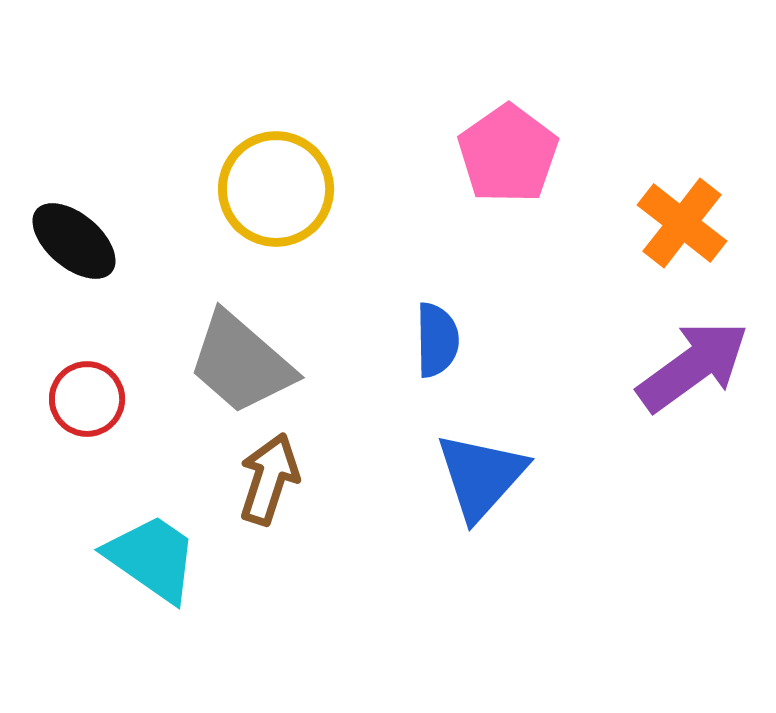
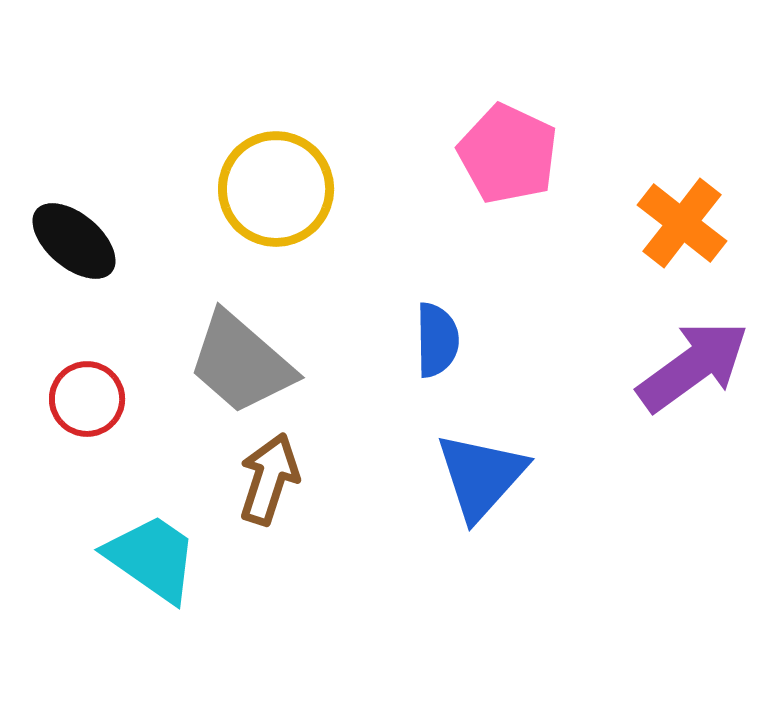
pink pentagon: rotated 12 degrees counterclockwise
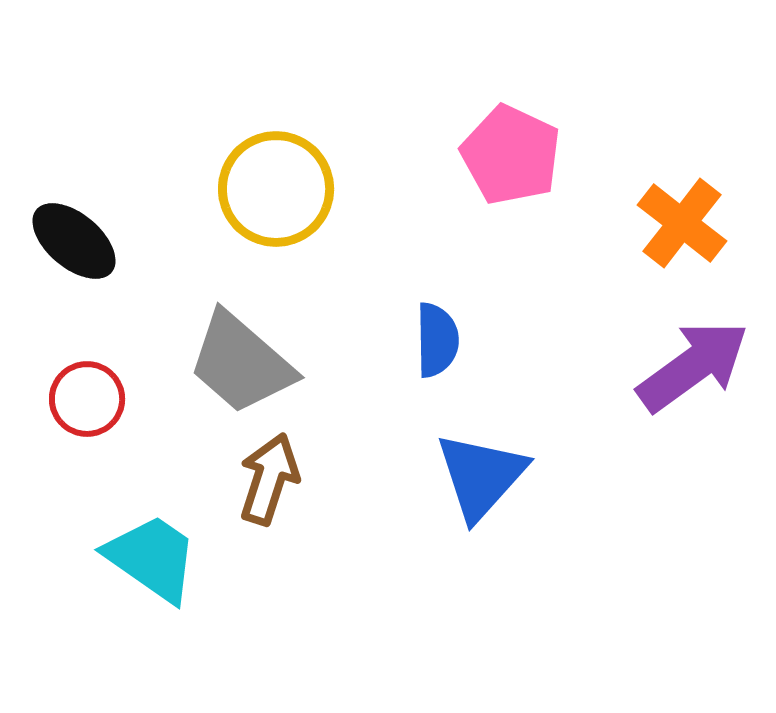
pink pentagon: moved 3 px right, 1 px down
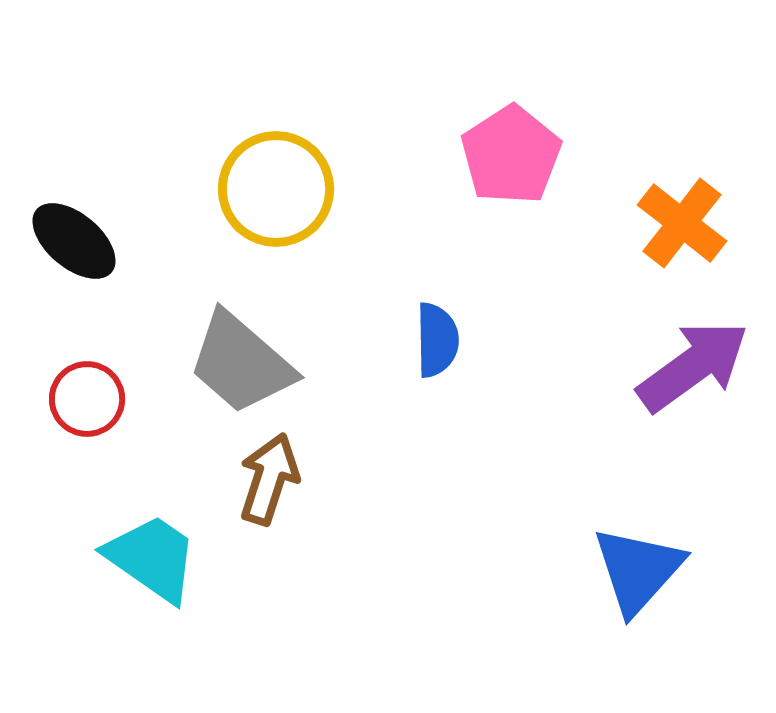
pink pentagon: rotated 14 degrees clockwise
blue triangle: moved 157 px right, 94 px down
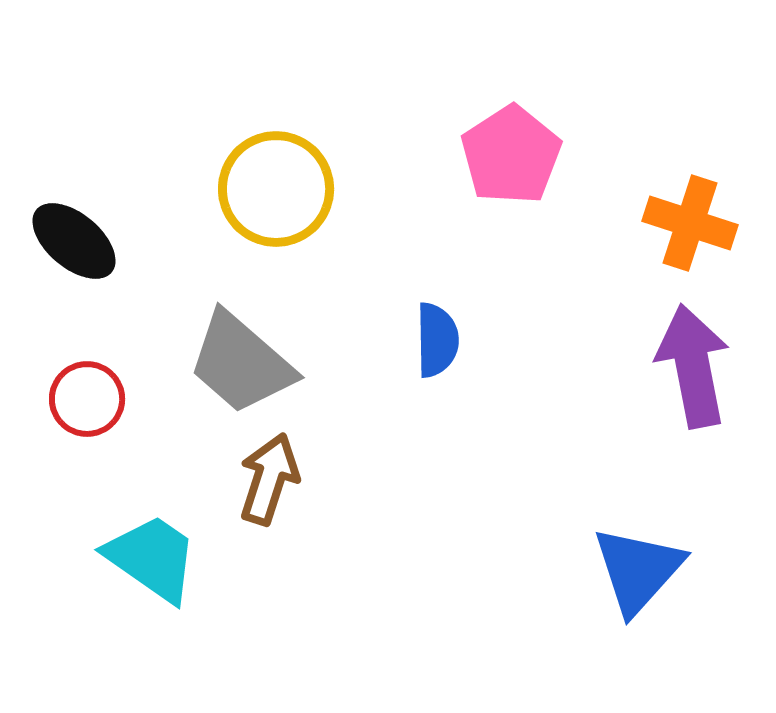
orange cross: moved 8 px right; rotated 20 degrees counterclockwise
purple arrow: rotated 65 degrees counterclockwise
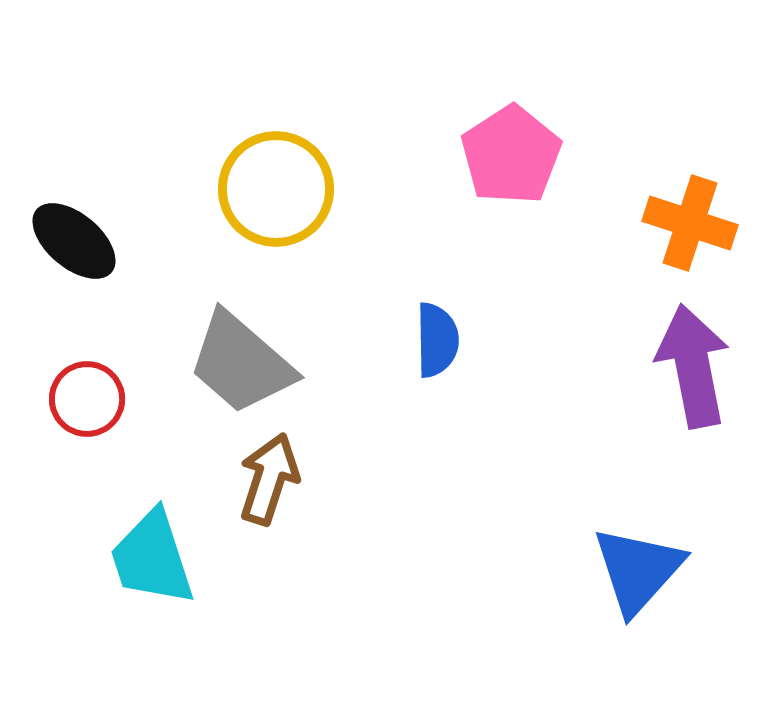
cyan trapezoid: rotated 143 degrees counterclockwise
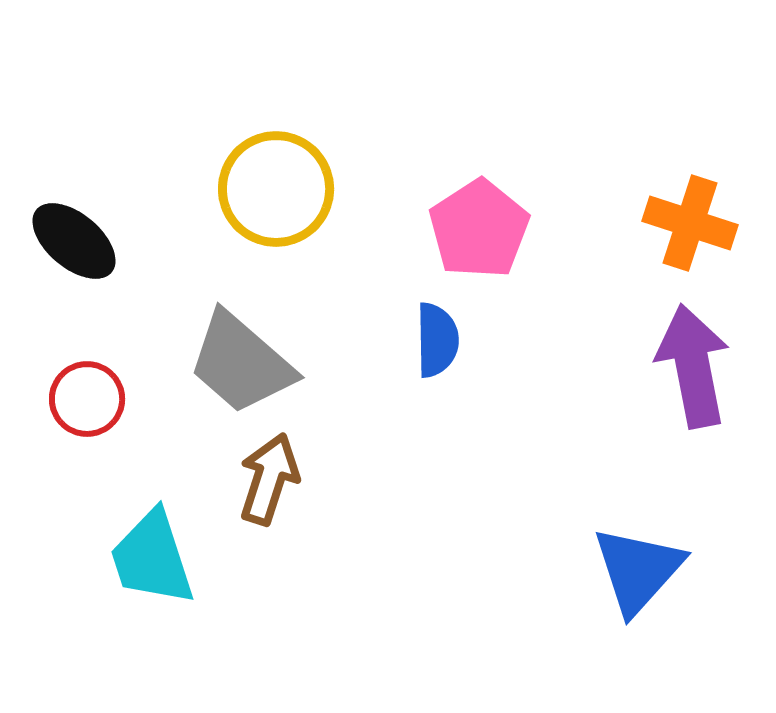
pink pentagon: moved 32 px left, 74 px down
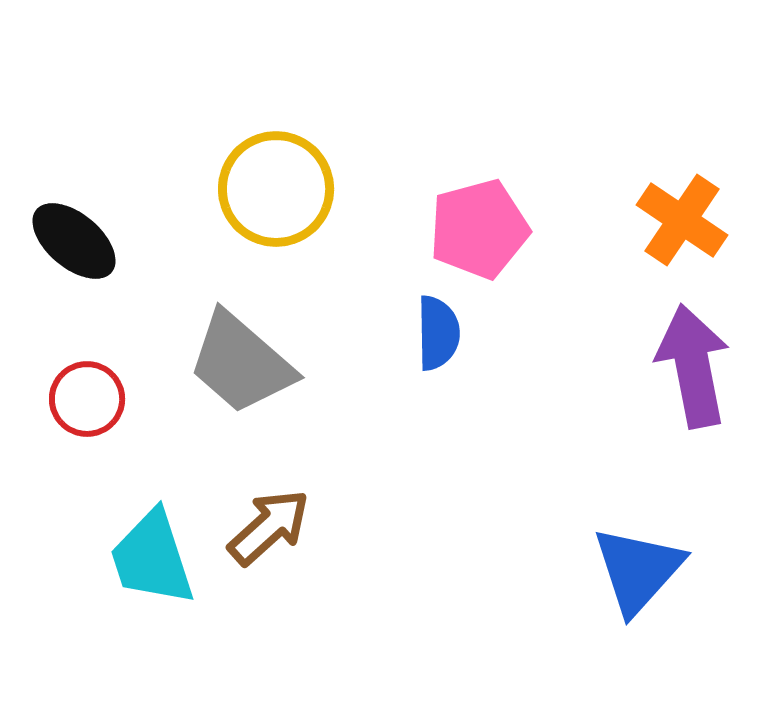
orange cross: moved 8 px left, 3 px up; rotated 16 degrees clockwise
pink pentagon: rotated 18 degrees clockwise
blue semicircle: moved 1 px right, 7 px up
brown arrow: moved 48 px down; rotated 30 degrees clockwise
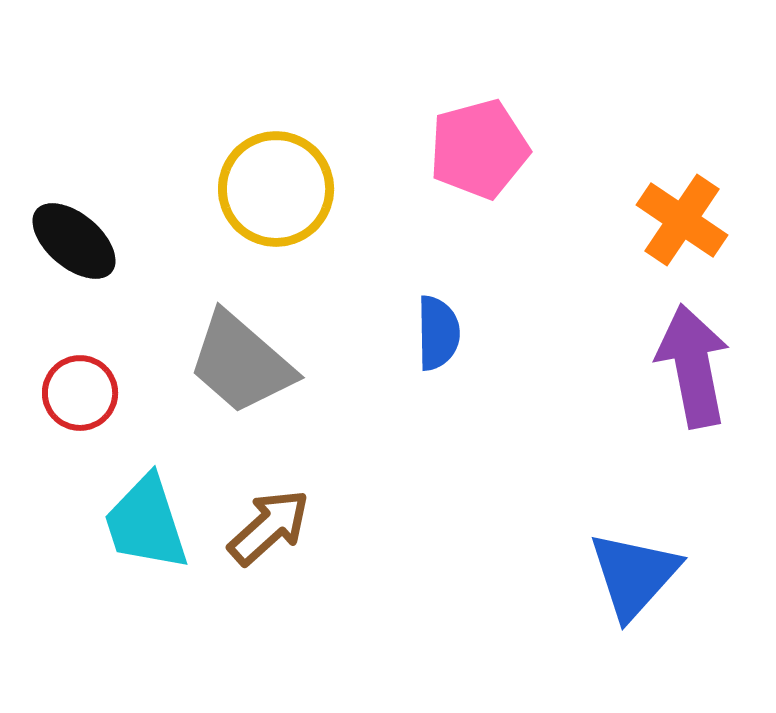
pink pentagon: moved 80 px up
red circle: moved 7 px left, 6 px up
cyan trapezoid: moved 6 px left, 35 px up
blue triangle: moved 4 px left, 5 px down
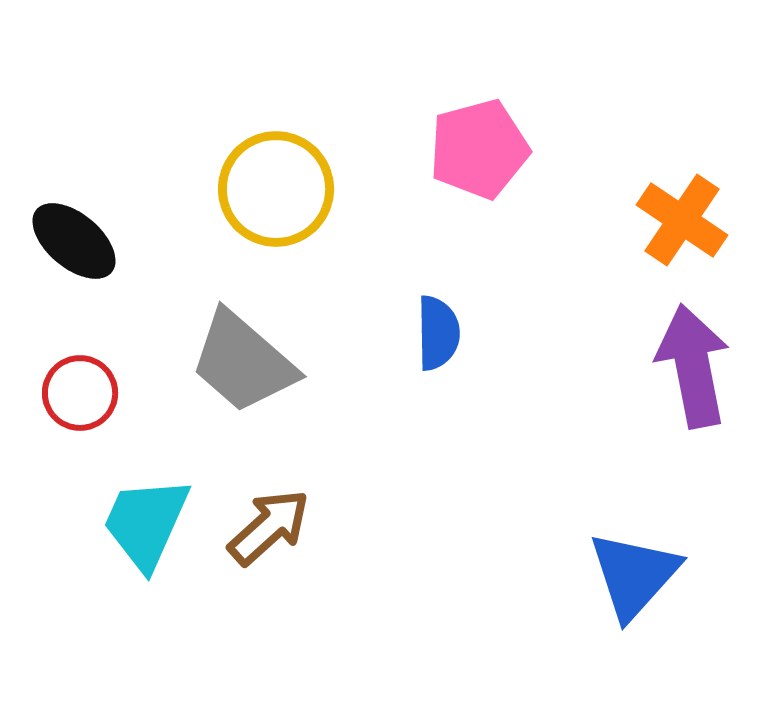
gray trapezoid: moved 2 px right, 1 px up
cyan trapezoid: rotated 42 degrees clockwise
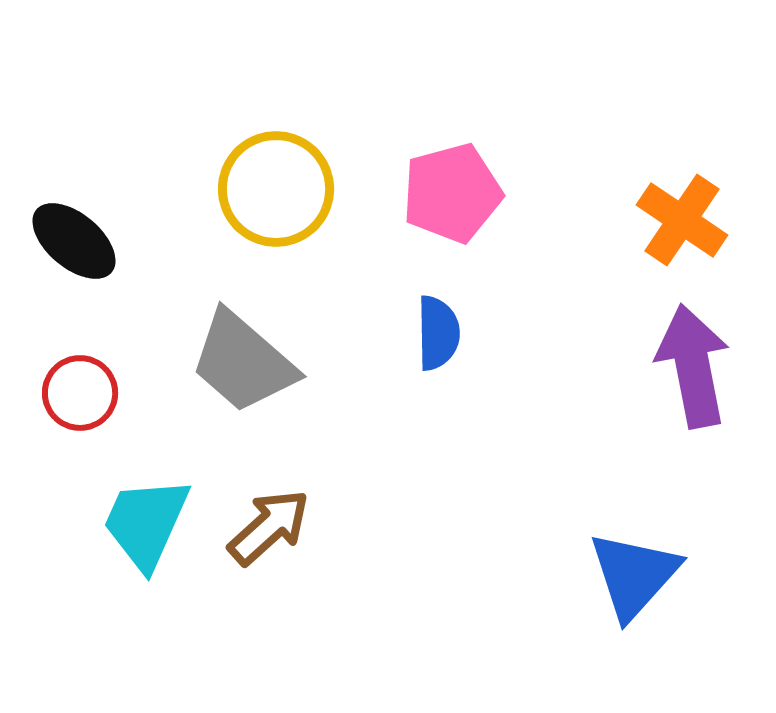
pink pentagon: moved 27 px left, 44 px down
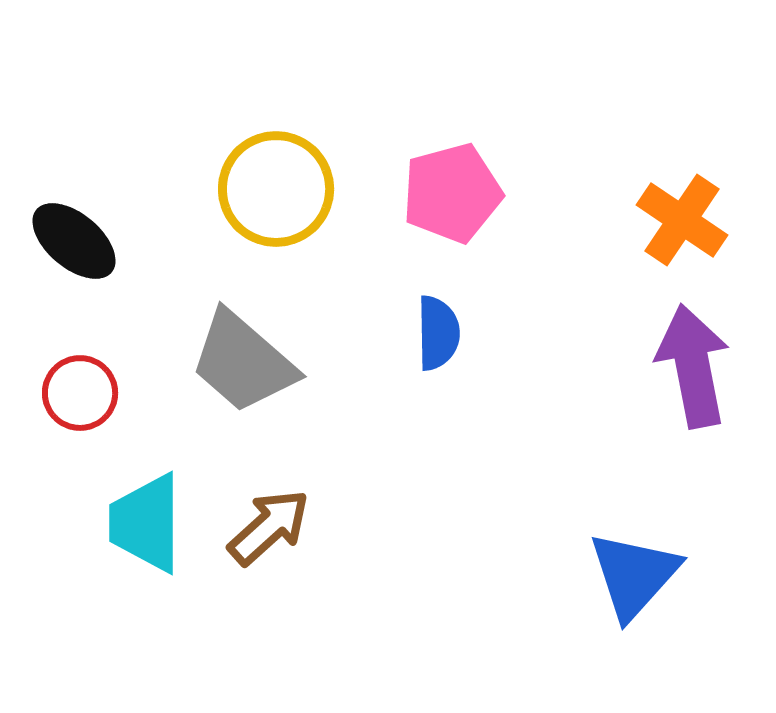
cyan trapezoid: rotated 24 degrees counterclockwise
